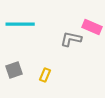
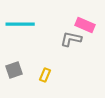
pink rectangle: moved 7 px left, 2 px up
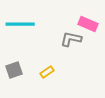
pink rectangle: moved 3 px right, 1 px up
yellow rectangle: moved 2 px right, 3 px up; rotated 32 degrees clockwise
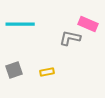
gray L-shape: moved 1 px left, 1 px up
yellow rectangle: rotated 24 degrees clockwise
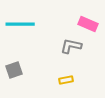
gray L-shape: moved 1 px right, 8 px down
yellow rectangle: moved 19 px right, 8 px down
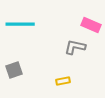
pink rectangle: moved 3 px right, 1 px down
gray L-shape: moved 4 px right, 1 px down
yellow rectangle: moved 3 px left, 1 px down
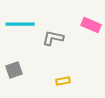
gray L-shape: moved 22 px left, 9 px up
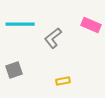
gray L-shape: rotated 50 degrees counterclockwise
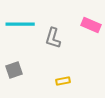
gray L-shape: rotated 35 degrees counterclockwise
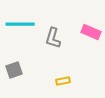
pink rectangle: moved 7 px down
